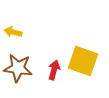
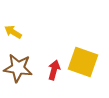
yellow arrow: rotated 18 degrees clockwise
yellow square: moved 1 px down
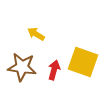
yellow arrow: moved 23 px right, 2 px down
brown star: moved 4 px right, 1 px up
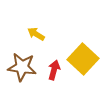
yellow square: moved 3 px up; rotated 24 degrees clockwise
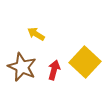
yellow square: moved 2 px right, 3 px down
brown star: rotated 16 degrees clockwise
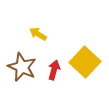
yellow arrow: moved 2 px right
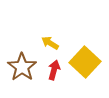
yellow arrow: moved 12 px right, 9 px down
brown star: rotated 12 degrees clockwise
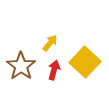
yellow arrow: rotated 96 degrees clockwise
brown star: moved 1 px left, 1 px up
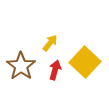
red arrow: moved 1 px right
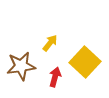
brown star: rotated 28 degrees clockwise
red arrow: moved 7 px down
